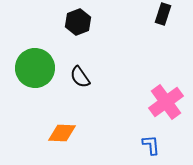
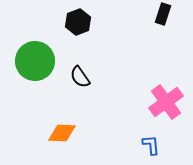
green circle: moved 7 px up
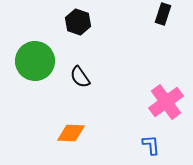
black hexagon: rotated 20 degrees counterclockwise
orange diamond: moved 9 px right
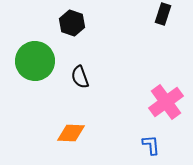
black hexagon: moved 6 px left, 1 px down
black semicircle: rotated 15 degrees clockwise
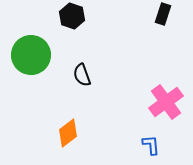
black hexagon: moved 7 px up
green circle: moved 4 px left, 6 px up
black semicircle: moved 2 px right, 2 px up
orange diamond: moved 3 px left; rotated 40 degrees counterclockwise
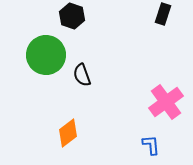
green circle: moved 15 px right
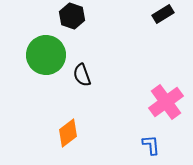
black rectangle: rotated 40 degrees clockwise
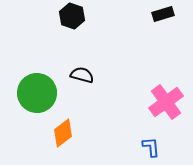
black rectangle: rotated 15 degrees clockwise
green circle: moved 9 px left, 38 px down
black semicircle: rotated 125 degrees clockwise
orange diamond: moved 5 px left
blue L-shape: moved 2 px down
